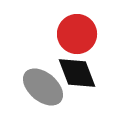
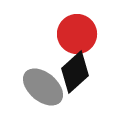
black diamond: moved 2 px left, 1 px up; rotated 69 degrees clockwise
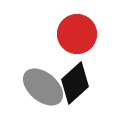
black diamond: moved 11 px down
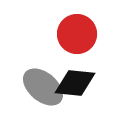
black diamond: rotated 48 degrees clockwise
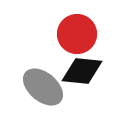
black diamond: moved 7 px right, 12 px up
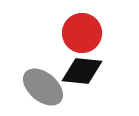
red circle: moved 5 px right, 1 px up
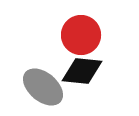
red circle: moved 1 px left, 2 px down
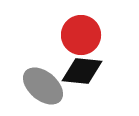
gray ellipse: moved 1 px up
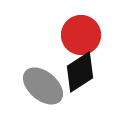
black diamond: moved 2 px left, 1 px down; rotated 39 degrees counterclockwise
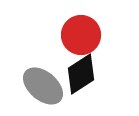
black diamond: moved 1 px right, 2 px down
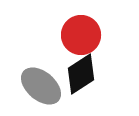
gray ellipse: moved 2 px left
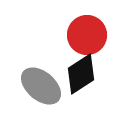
red circle: moved 6 px right
